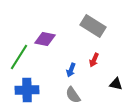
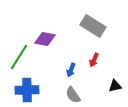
black triangle: moved 1 px left, 2 px down; rotated 24 degrees counterclockwise
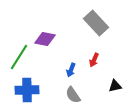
gray rectangle: moved 3 px right, 3 px up; rotated 15 degrees clockwise
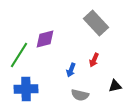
purple diamond: rotated 25 degrees counterclockwise
green line: moved 2 px up
blue cross: moved 1 px left, 1 px up
gray semicircle: moved 7 px right; rotated 42 degrees counterclockwise
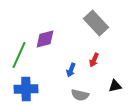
green line: rotated 8 degrees counterclockwise
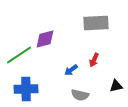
gray rectangle: rotated 50 degrees counterclockwise
green line: rotated 32 degrees clockwise
blue arrow: rotated 32 degrees clockwise
black triangle: moved 1 px right
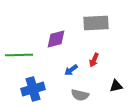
purple diamond: moved 11 px right
green line: rotated 32 degrees clockwise
blue cross: moved 7 px right; rotated 15 degrees counterclockwise
